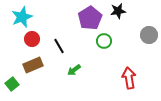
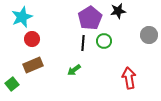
black line: moved 24 px right, 3 px up; rotated 35 degrees clockwise
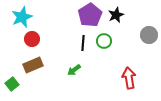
black star: moved 2 px left, 4 px down; rotated 14 degrees counterclockwise
purple pentagon: moved 3 px up
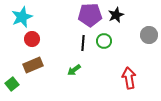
purple pentagon: rotated 30 degrees clockwise
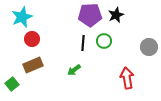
gray circle: moved 12 px down
red arrow: moved 2 px left
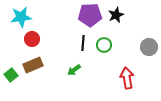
cyan star: moved 1 px left; rotated 15 degrees clockwise
green circle: moved 4 px down
green square: moved 1 px left, 9 px up
